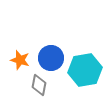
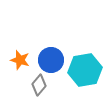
blue circle: moved 2 px down
gray diamond: rotated 30 degrees clockwise
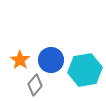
orange star: rotated 18 degrees clockwise
gray diamond: moved 4 px left
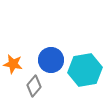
orange star: moved 7 px left, 4 px down; rotated 24 degrees counterclockwise
gray diamond: moved 1 px left, 1 px down
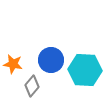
cyan hexagon: rotated 12 degrees clockwise
gray diamond: moved 2 px left
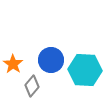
orange star: rotated 24 degrees clockwise
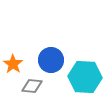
cyan hexagon: moved 7 px down
gray diamond: rotated 55 degrees clockwise
